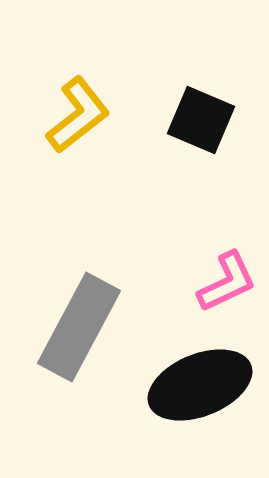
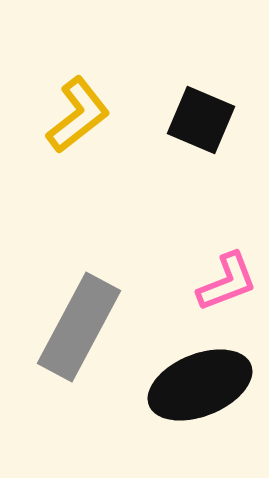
pink L-shape: rotated 4 degrees clockwise
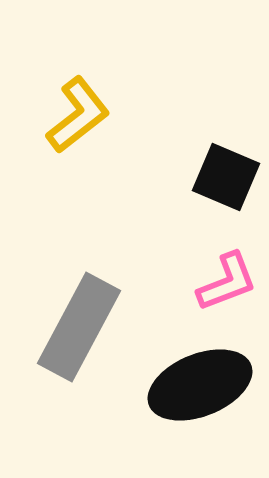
black square: moved 25 px right, 57 px down
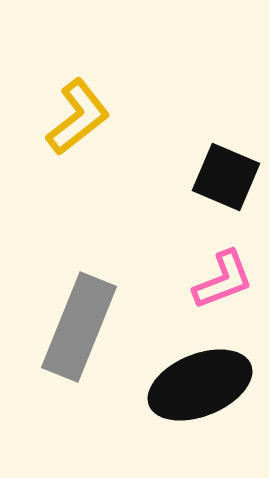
yellow L-shape: moved 2 px down
pink L-shape: moved 4 px left, 2 px up
gray rectangle: rotated 6 degrees counterclockwise
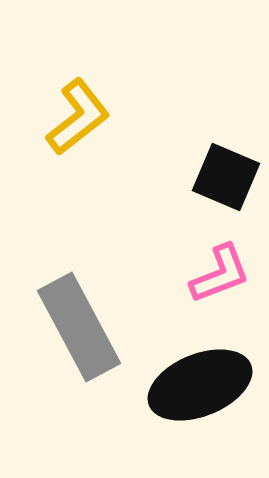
pink L-shape: moved 3 px left, 6 px up
gray rectangle: rotated 50 degrees counterclockwise
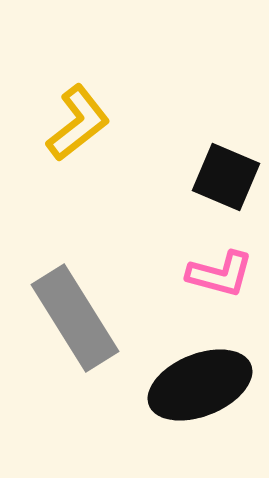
yellow L-shape: moved 6 px down
pink L-shape: rotated 36 degrees clockwise
gray rectangle: moved 4 px left, 9 px up; rotated 4 degrees counterclockwise
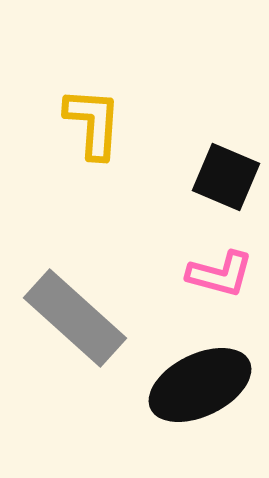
yellow L-shape: moved 15 px right; rotated 48 degrees counterclockwise
gray rectangle: rotated 16 degrees counterclockwise
black ellipse: rotated 4 degrees counterclockwise
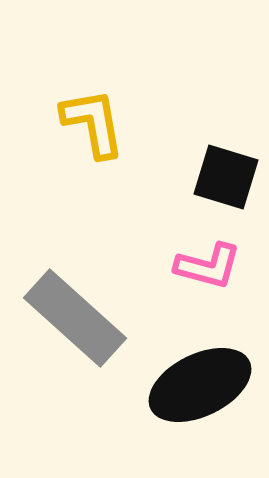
yellow L-shape: rotated 14 degrees counterclockwise
black square: rotated 6 degrees counterclockwise
pink L-shape: moved 12 px left, 8 px up
